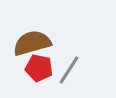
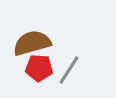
red pentagon: rotated 8 degrees counterclockwise
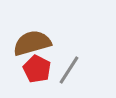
red pentagon: moved 2 px left, 1 px down; rotated 24 degrees clockwise
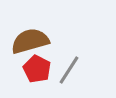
brown semicircle: moved 2 px left, 2 px up
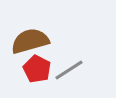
gray line: rotated 24 degrees clockwise
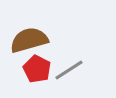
brown semicircle: moved 1 px left, 1 px up
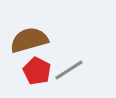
red pentagon: moved 2 px down
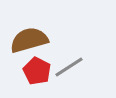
gray line: moved 3 px up
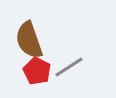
brown semicircle: rotated 93 degrees counterclockwise
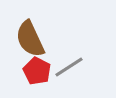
brown semicircle: moved 1 px right, 1 px up; rotated 6 degrees counterclockwise
